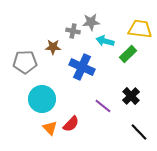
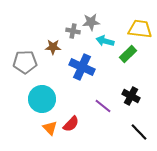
black cross: rotated 18 degrees counterclockwise
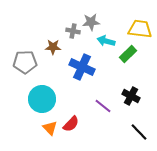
cyan arrow: moved 1 px right
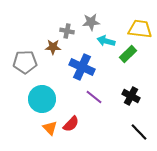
gray cross: moved 6 px left
purple line: moved 9 px left, 9 px up
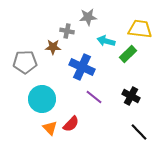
gray star: moved 3 px left, 5 px up
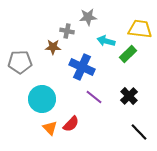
gray pentagon: moved 5 px left
black cross: moved 2 px left; rotated 18 degrees clockwise
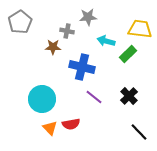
gray pentagon: moved 40 px up; rotated 30 degrees counterclockwise
blue cross: rotated 10 degrees counterclockwise
red semicircle: rotated 36 degrees clockwise
